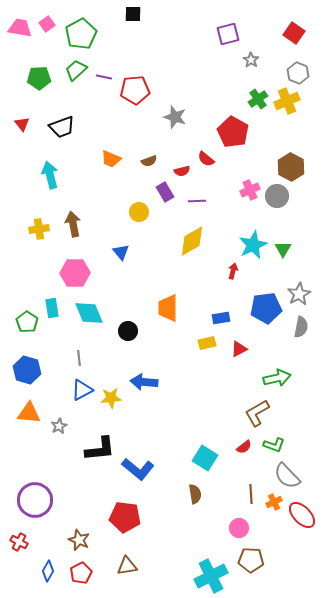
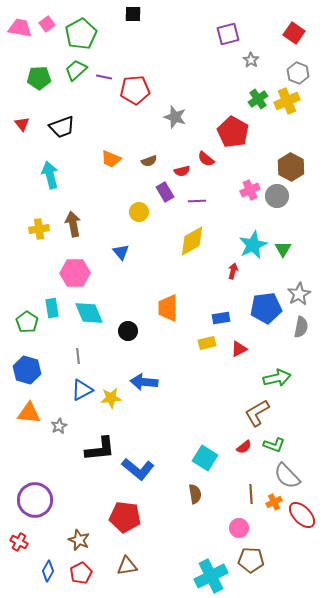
gray line at (79, 358): moved 1 px left, 2 px up
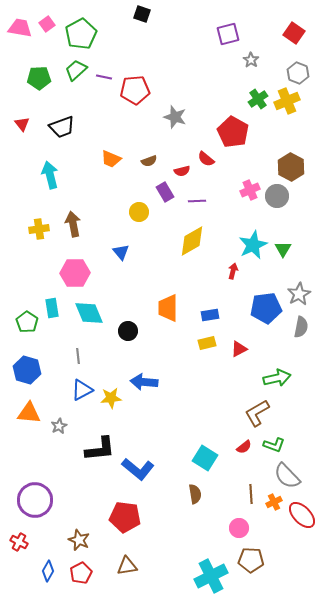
black square at (133, 14): moved 9 px right; rotated 18 degrees clockwise
blue rectangle at (221, 318): moved 11 px left, 3 px up
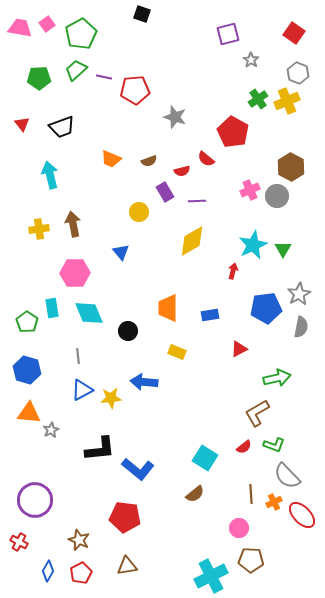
yellow rectangle at (207, 343): moved 30 px left, 9 px down; rotated 36 degrees clockwise
gray star at (59, 426): moved 8 px left, 4 px down
brown semicircle at (195, 494): rotated 60 degrees clockwise
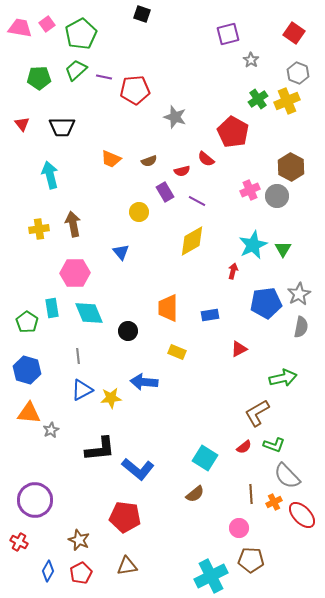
black trapezoid at (62, 127): rotated 20 degrees clockwise
purple line at (197, 201): rotated 30 degrees clockwise
blue pentagon at (266, 308): moved 5 px up
green arrow at (277, 378): moved 6 px right
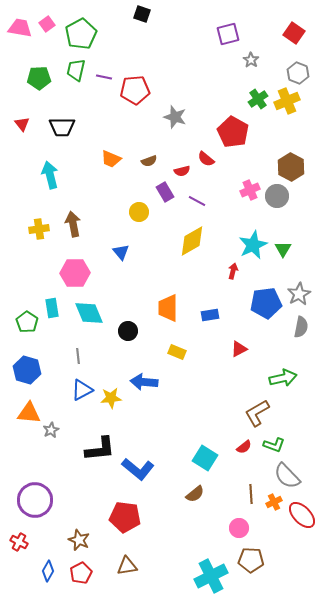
green trapezoid at (76, 70): rotated 35 degrees counterclockwise
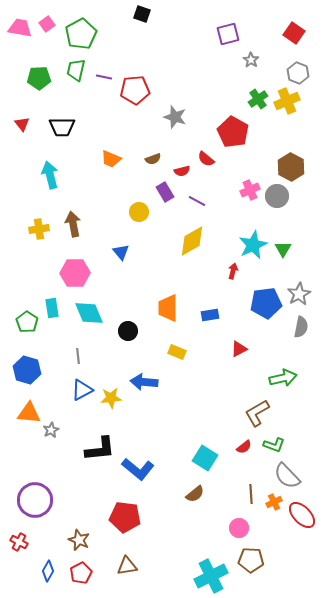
brown semicircle at (149, 161): moved 4 px right, 2 px up
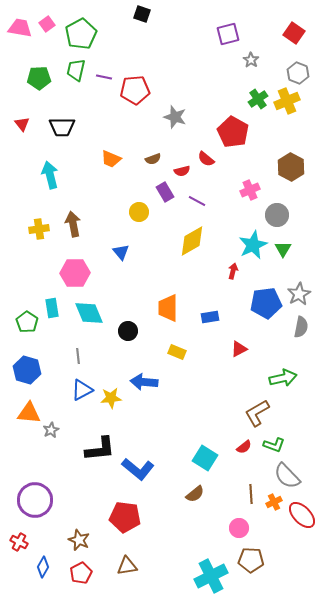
gray circle at (277, 196): moved 19 px down
blue rectangle at (210, 315): moved 2 px down
blue diamond at (48, 571): moved 5 px left, 4 px up
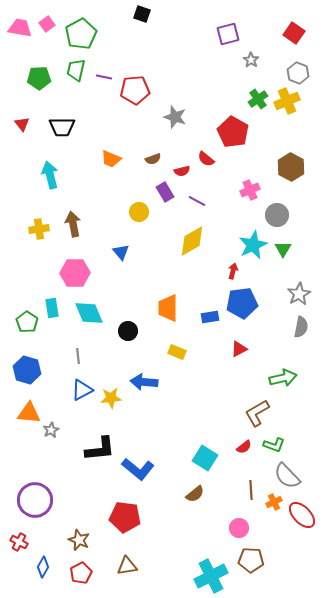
blue pentagon at (266, 303): moved 24 px left
brown line at (251, 494): moved 4 px up
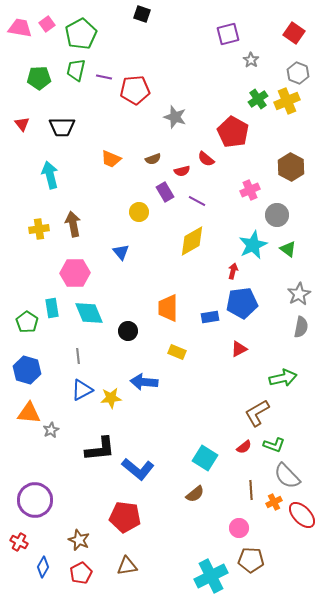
green triangle at (283, 249): moved 5 px right; rotated 24 degrees counterclockwise
